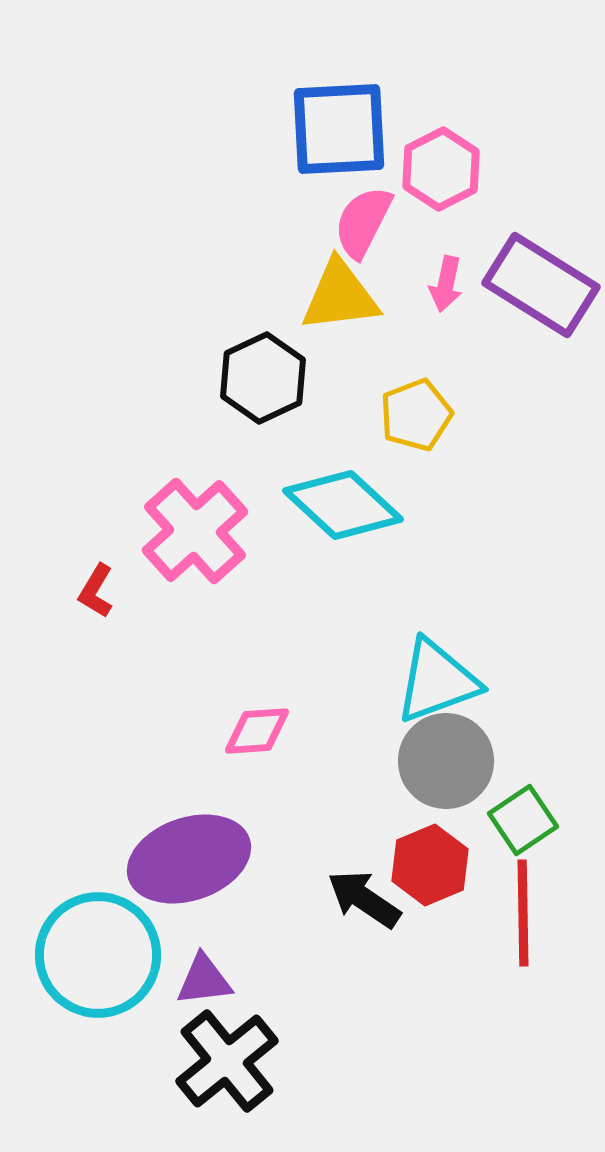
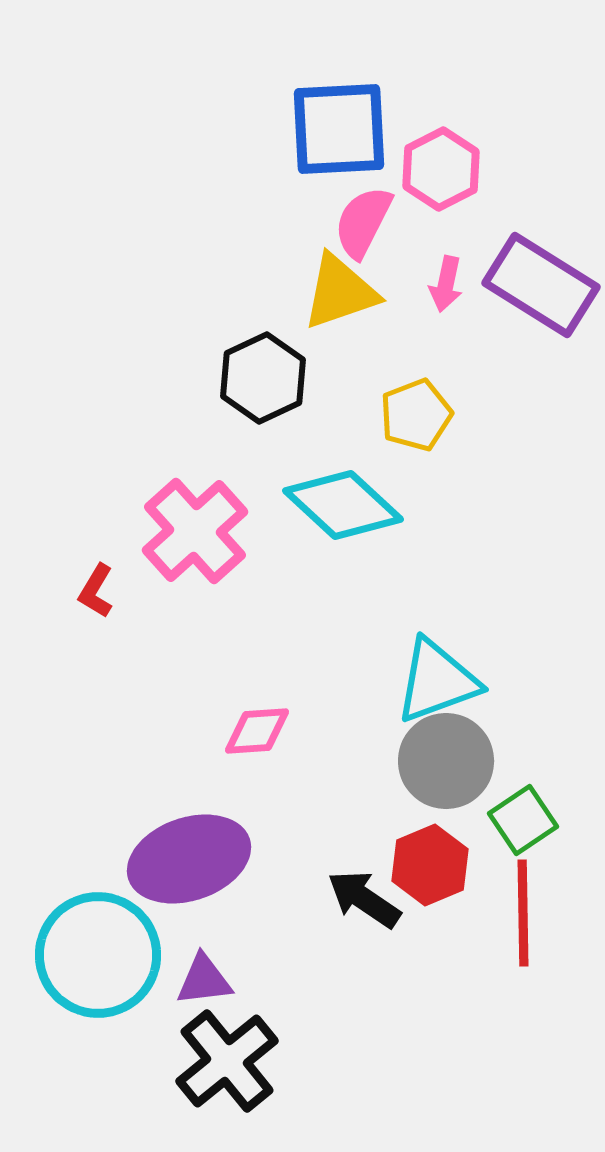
yellow triangle: moved 4 px up; rotated 12 degrees counterclockwise
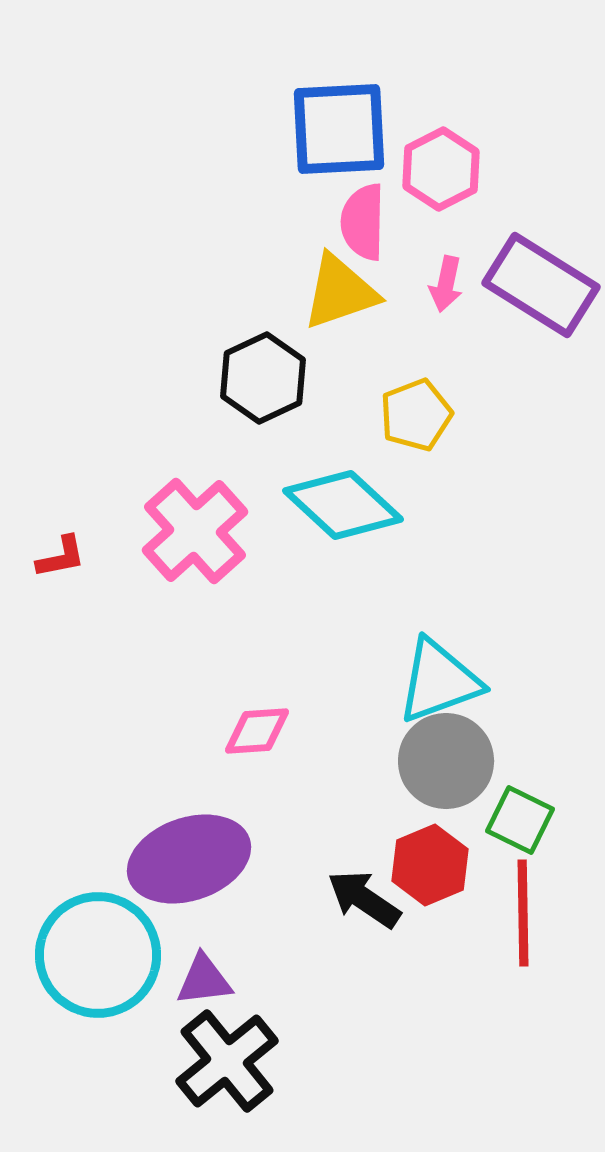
pink semicircle: rotated 26 degrees counterclockwise
red L-shape: moved 35 px left, 34 px up; rotated 132 degrees counterclockwise
cyan triangle: moved 2 px right
green square: moved 3 px left; rotated 30 degrees counterclockwise
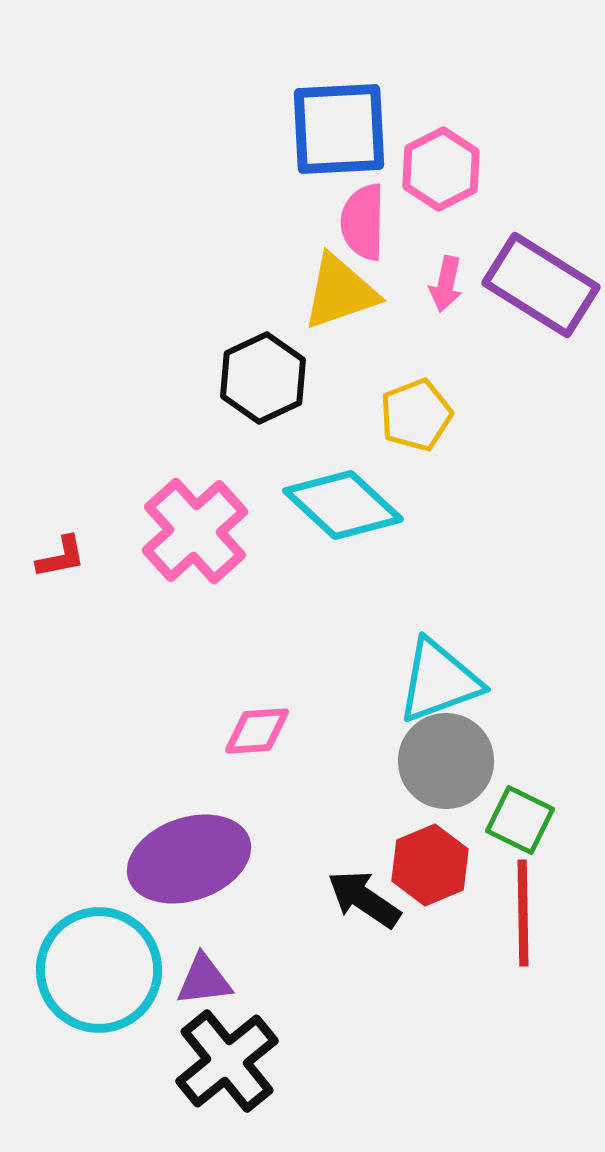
cyan circle: moved 1 px right, 15 px down
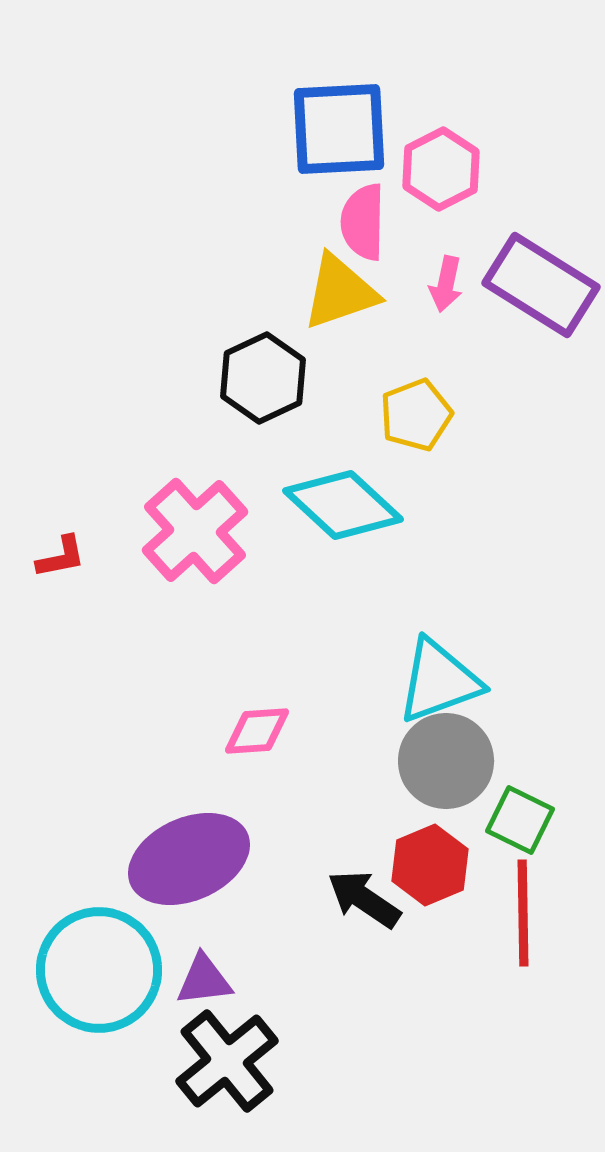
purple ellipse: rotated 5 degrees counterclockwise
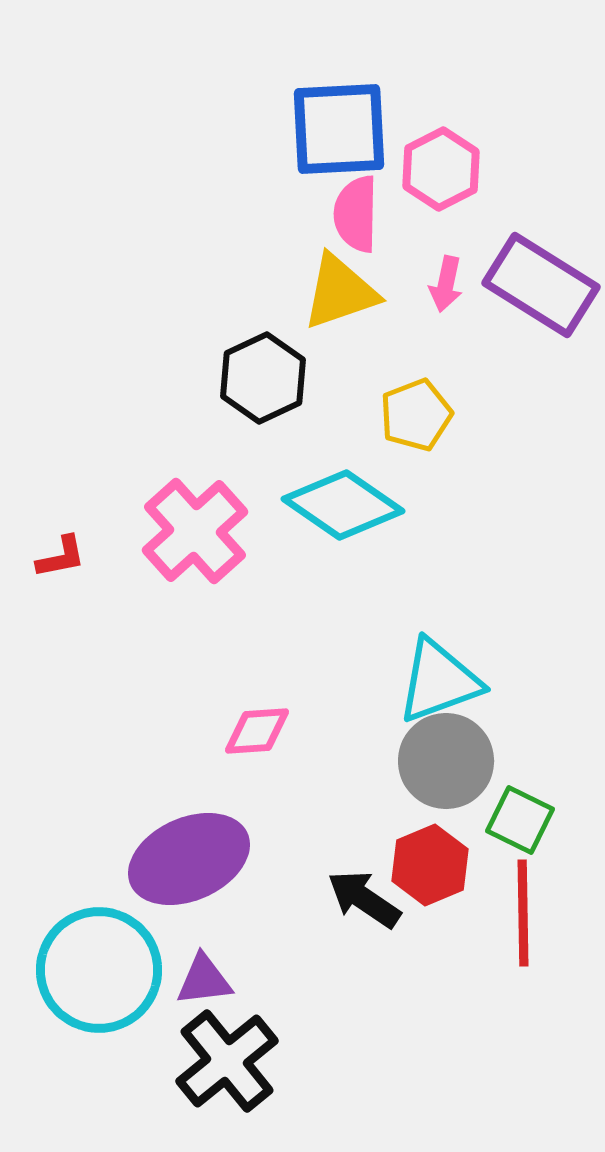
pink semicircle: moved 7 px left, 8 px up
cyan diamond: rotated 8 degrees counterclockwise
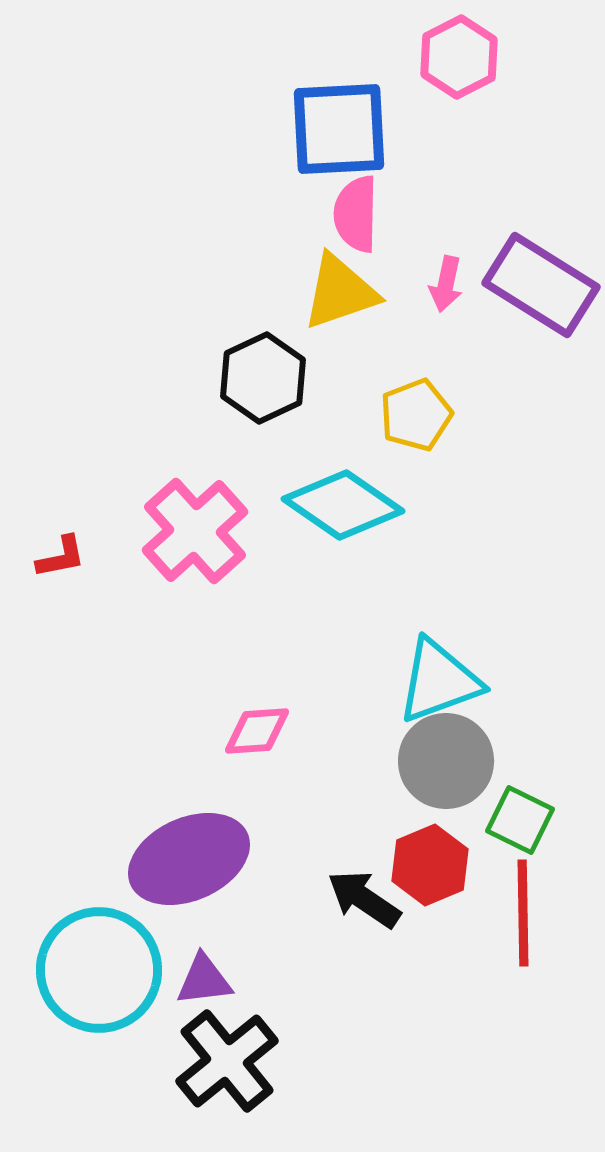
pink hexagon: moved 18 px right, 112 px up
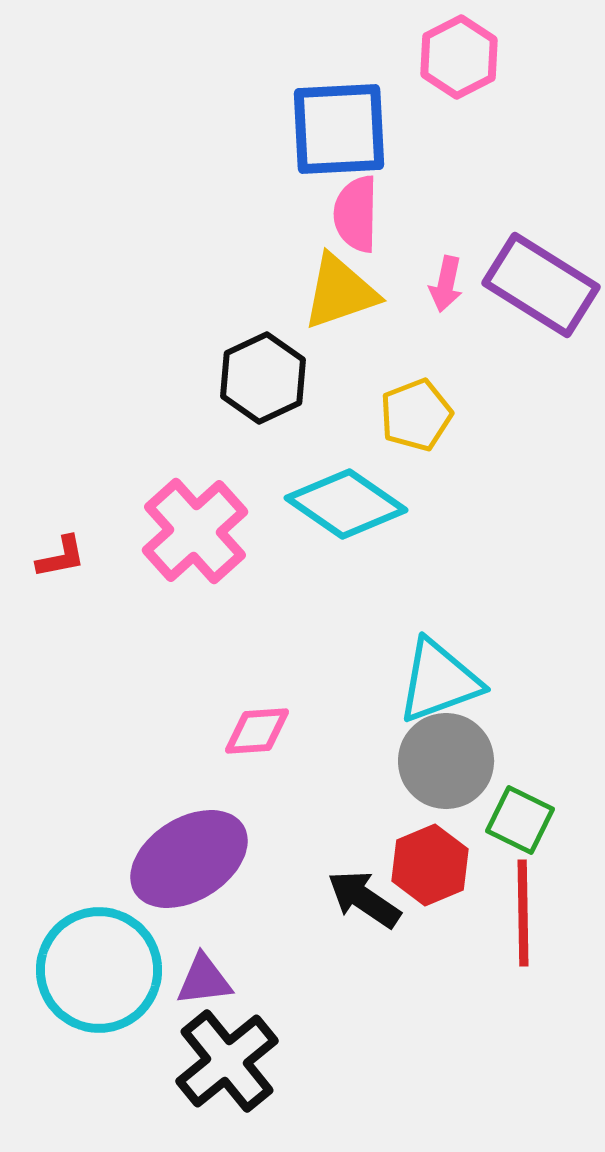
cyan diamond: moved 3 px right, 1 px up
purple ellipse: rotated 8 degrees counterclockwise
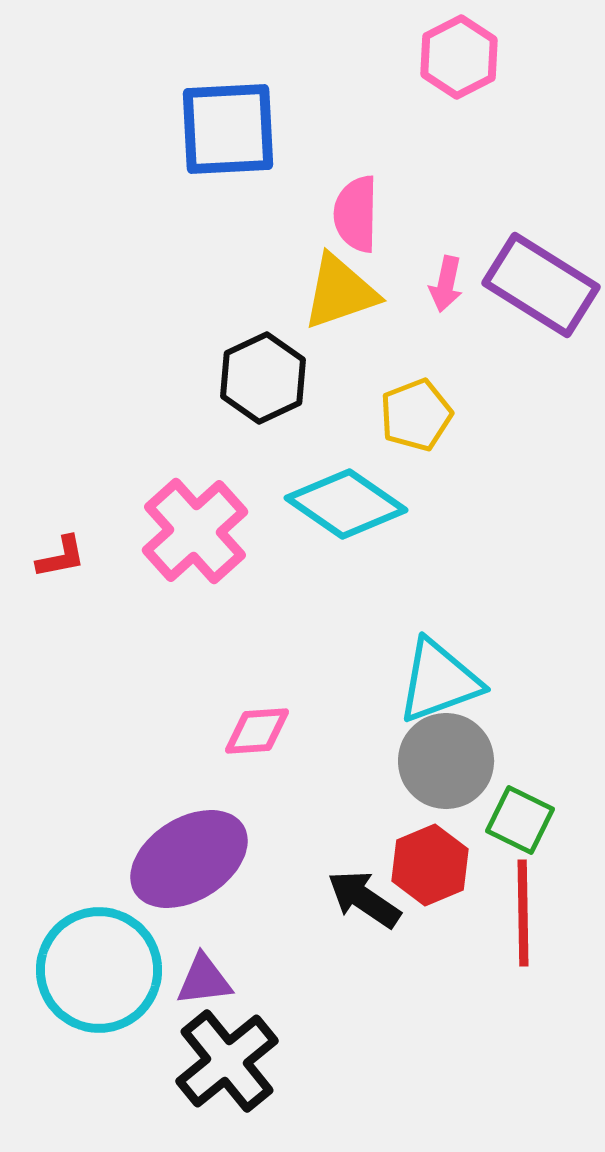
blue square: moved 111 px left
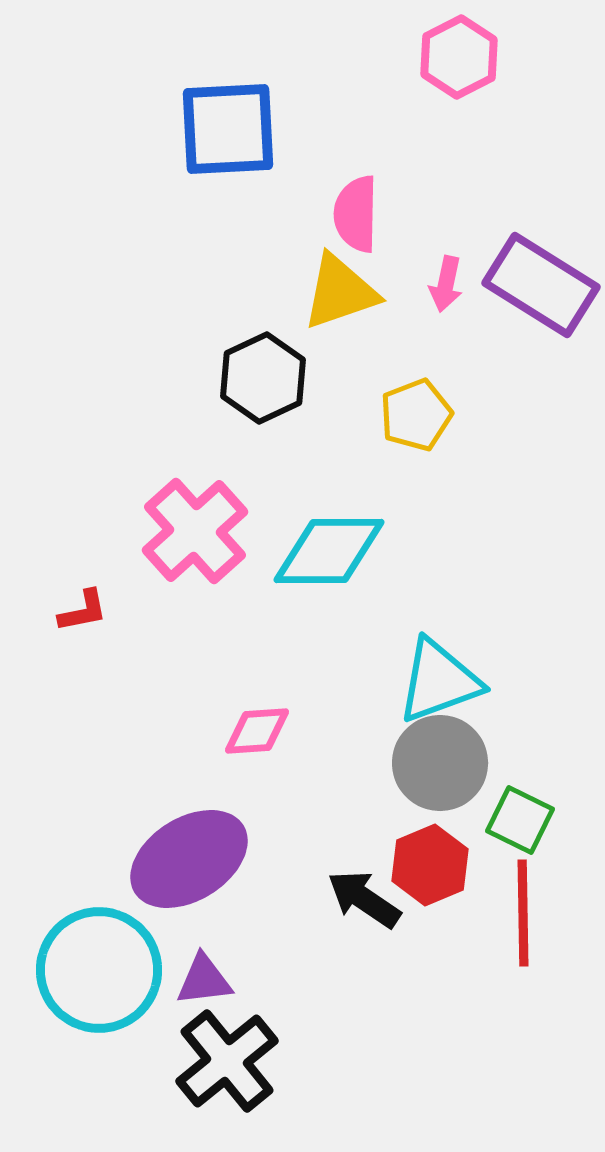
cyan diamond: moved 17 px left, 47 px down; rotated 35 degrees counterclockwise
red L-shape: moved 22 px right, 54 px down
gray circle: moved 6 px left, 2 px down
